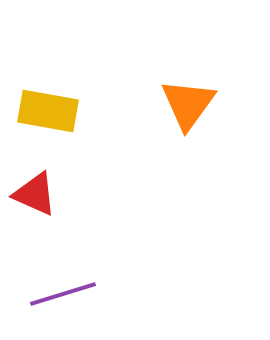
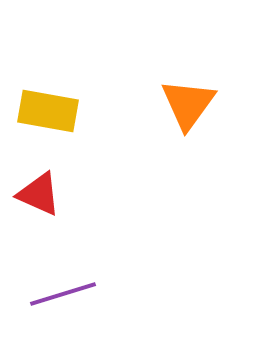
red triangle: moved 4 px right
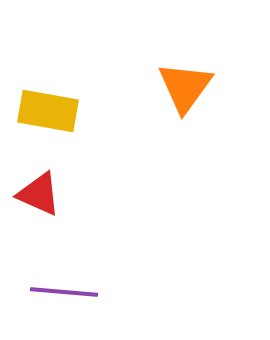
orange triangle: moved 3 px left, 17 px up
purple line: moved 1 px right, 2 px up; rotated 22 degrees clockwise
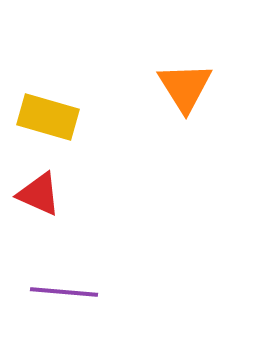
orange triangle: rotated 8 degrees counterclockwise
yellow rectangle: moved 6 px down; rotated 6 degrees clockwise
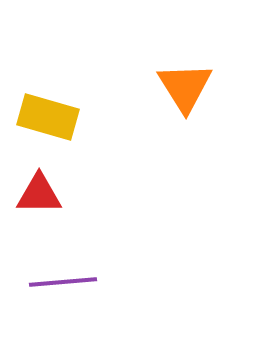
red triangle: rotated 24 degrees counterclockwise
purple line: moved 1 px left, 10 px up; rotated 10 degrees counterclockwise
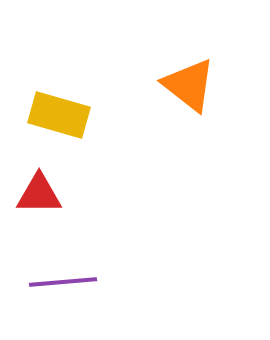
orange triangle: moved 4 px right, 2 px up; rotated 20 degrees counterclockwise
yellow rectangle: moved 11 px right, 2 px up
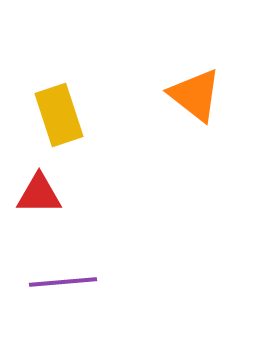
orange triangle: moved 6 px right, 10 px down
yellow rectangle: rotated 56 degrees clockwise
